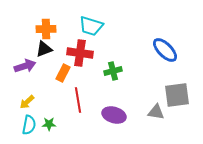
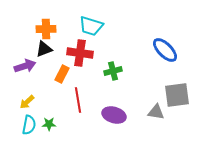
orange rectangle: moved 1 px left, 1 px down
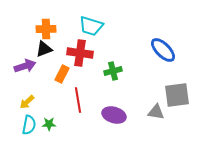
blue ellipse: moved 2 px left
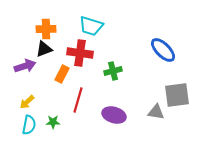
red line: rotated 25 degrees clockwise
green star: moved 4 px right, 2 px up
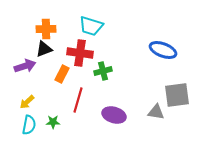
blue ellipse: rotated 24 degrees counterclockwise
green cross: moved 10 px left
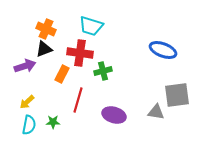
orange cross: rotated 24 degrees clockwise
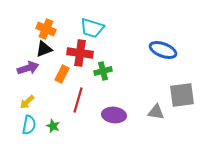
cyan trapezoid: moved 1 px right, 2 px down
purple arrow: moved 3 px right, 2 px down
gray square: moved 5 px right
purple ellipse: rotated 10 degrees counterclockwise
green star: moved 4 px down; rotated 24 degrees clockwise
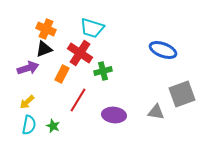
red cross: rotated 25 degrees clockwise
gray square: moved 1 px up; rotated 12 degrees counterclockwise
red line: rotated 15 degrees clockwise
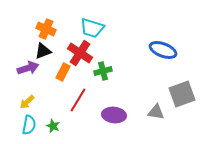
black triangle: moved 1 px left, 2 px down
orange rectangle: moved 1 px right, 2 px up
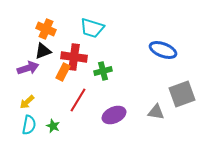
red cross: moved 6 px left, 4 px down; rotated 25 degrees counterclockwise
purple ellipse: rotated 30 degrees counterclockwise
